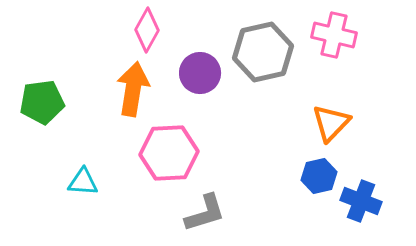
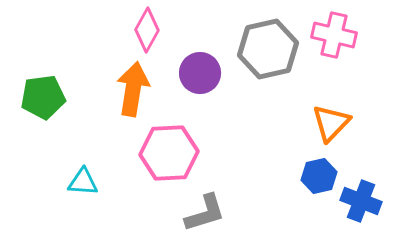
gray hexagon: moved 5 px right, 3 px up
green pentagon: moved 1 px right, 5 px up
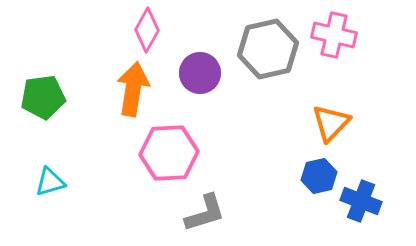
cyan triangle: moved 33 px left; rotated 20 degrees counterclockwise
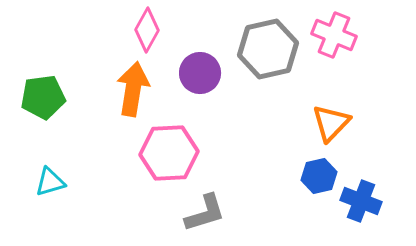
pink cross: rotated 9 degrees clockwise
